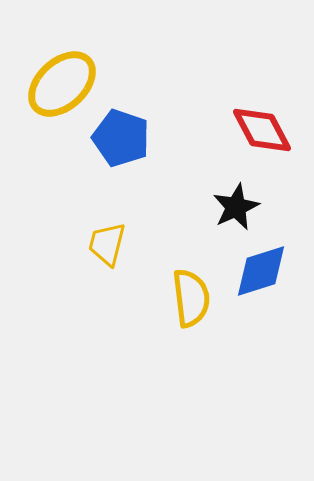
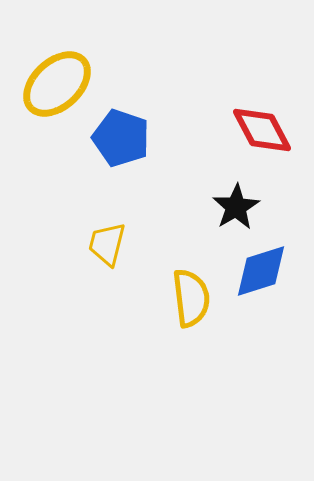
yellow ellipse: moved 5 px left
black star: rotated 6 degrees counterclockwise
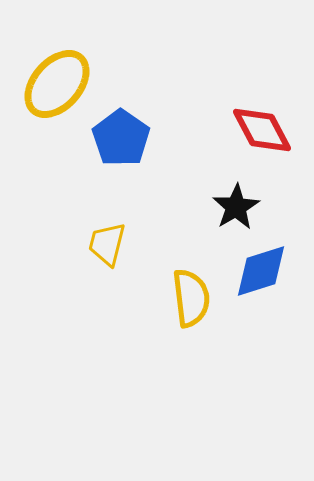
yellow ellipse: rotated 6 degrees counterclockwise
blue pentagon: rotated 16 degrees clockwise
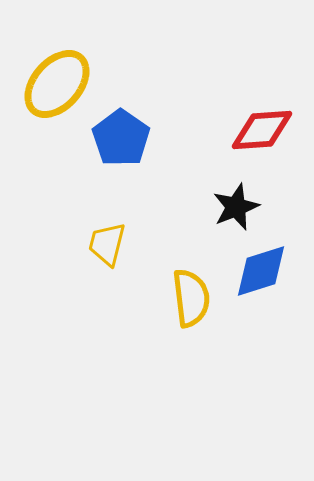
red diamond: rotated 66 degrees counterclockwise
black star: rotated 9 degrees clockwise
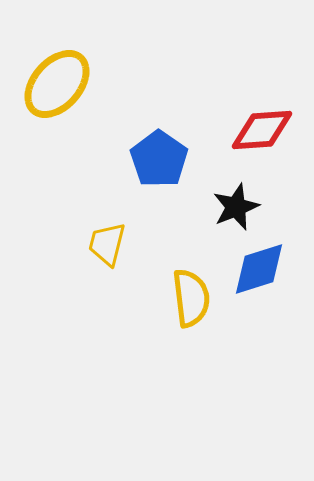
blue pentagon: moved 38 px right, 21 px down
blue diamond: moved 2 px left, 2 px up
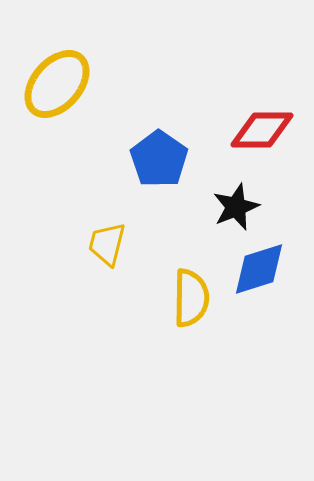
red diamond: rotated 4 degrees clockwise
yellow semicircle: rotated 8 degrees clockwise
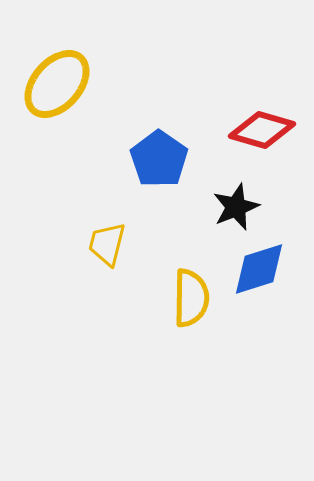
red diamond: rotated 16 degrees clockwise
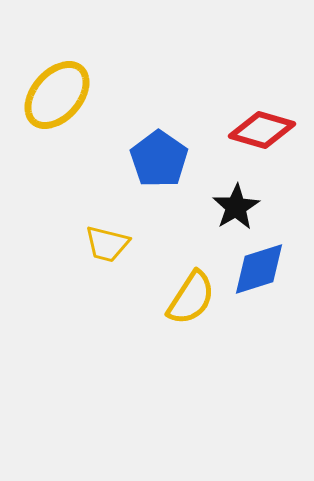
yellow ellipse: moved 11 px down
black star: rotated 9 degrees counterclockwise
yellow trapezoid: rotated 90 degrees counterclockwise
yellow semicircle: rotated 32 degrees clockwise
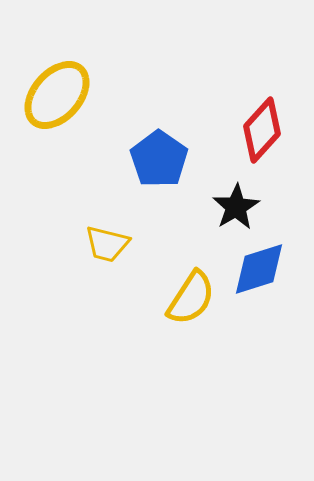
red diamond: rotated 64 degrees counterclockwise
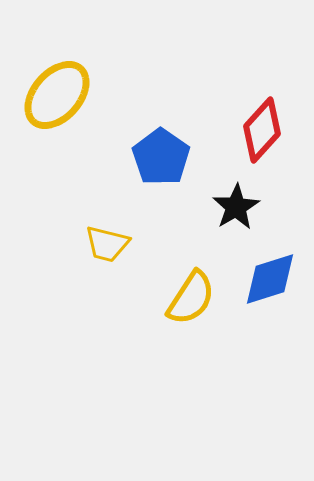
blue pentagon: moved 2 px right, 2 px up
blue diamond: moved 11 px right, 10 px down
